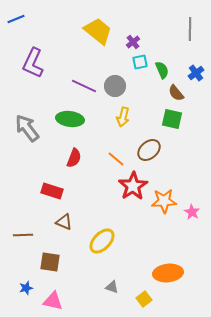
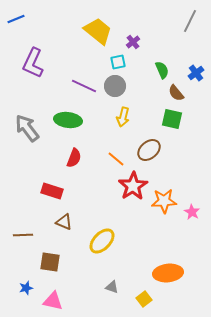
gray line: moved 8 px up; rotated 25 degrees clockwise
cyan square: moved 22 px left
green ellipse: moved 2 px left, 1 px down
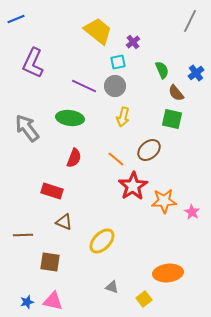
green ellipse: moved 2 px right, 2 px up
blue star: moved 1 px right, 14 px down
